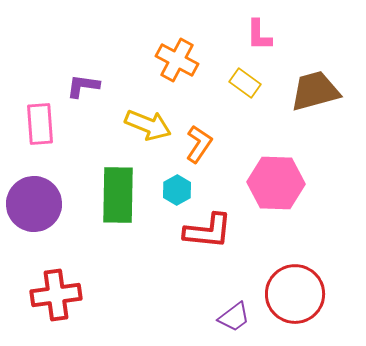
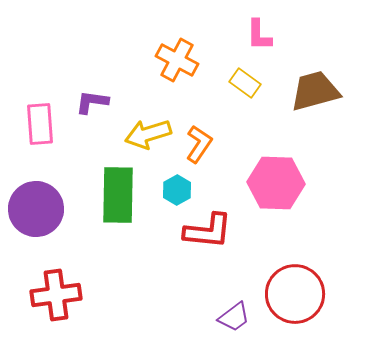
purple L-shape: moved 9 px right, 16 px down
yellow arrow: moved 9 px down; rotated 141 degrees clockwise
purple circle: moved 2 px right, 5 px down
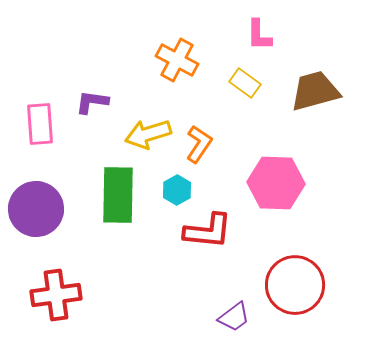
red circle: moved 9 px up
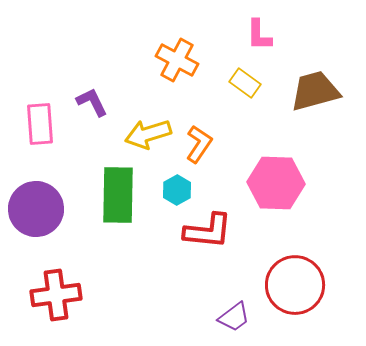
purple L-shape: rotated 56 degrees clockwise
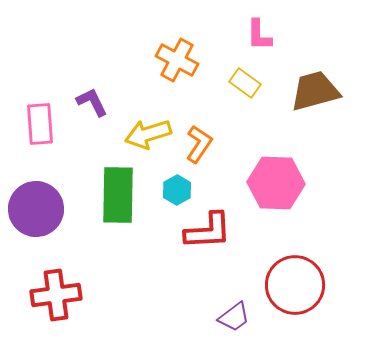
red L-shape: rotated 9 degrees counterclockwise
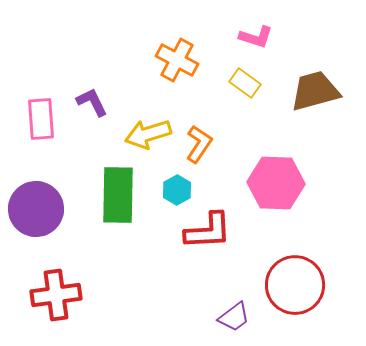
pink L-shape: moved 3 px left, 2 px down; rotated 72 degrees counterclockwise
pink rectangle: moved 1 px right, 5 px up
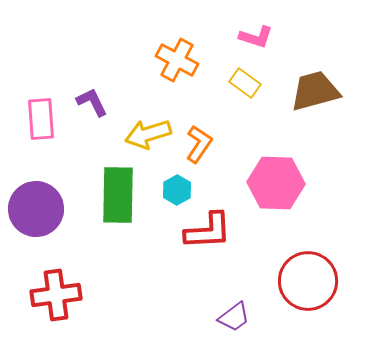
red circle: moved 13 px right, 4 px up
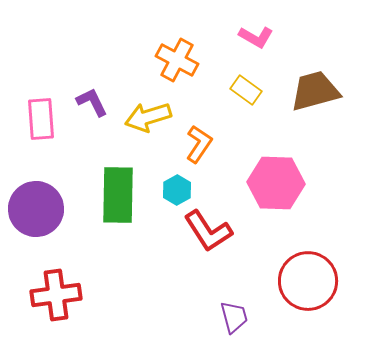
pink L-shape: rotated 12 degrees clockwise
yellow rectangle: moved 1 px right, 7 px down
yellow arrow: moved 17 px up
red L-shape: rotated 60 degrees clockwise
purple trapezoid: rotated 68 degrees counterclockwise
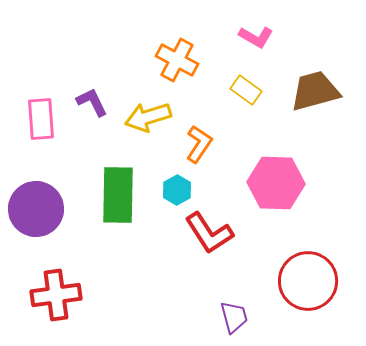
red L-shape: moved 1 px right, 2 px down
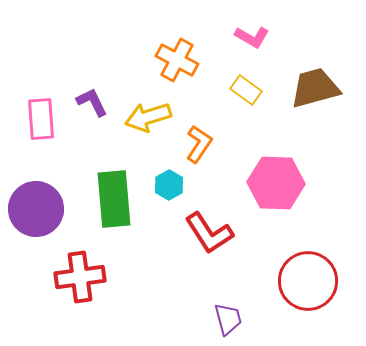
pink L-shape: moved 4 px left
brown trapezoid: moved 3 px up
cyan hexagon: moved 8 px left, 5 px up
green rectangle: moved 4 px left, 4 px down; rotated 6 degrees counterclockwise
red cross: moved 24 px right, 18 px up
purple trapezoid: moved 6 px left, 2 px down
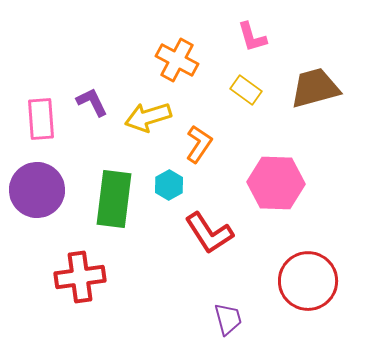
pink L-shape: rotated 44 degrees clockwise
green rectangle: rotated 12 degrees clockwise
purple circle: moved 1 px right, 19 px up
